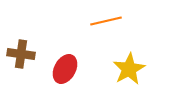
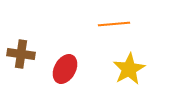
orange line: moved 8 px right, 3 px down; rotated 8 degrees clockwise
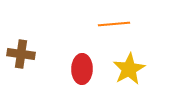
red ellipse: moved 17 px right; rotated 28 degrees counterclockwise
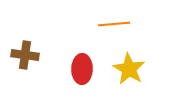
brown cross: moved 4 px right, 1 px down
yellow star: rotated 12 degrees counterclockwise
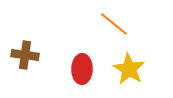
orange line: rotated 44 degrees clockwise
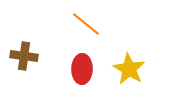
orange line: moved 28 px left
brown cross: moved 1 px left, 1 px down
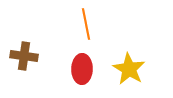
orange line: rotated 40 degrees clockwise
